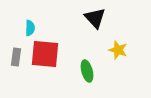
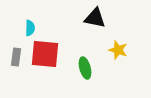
black triangle: rotated 35 degrees counterclockwise
green ellipse: moved 2 px left, 3 px up
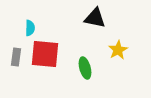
yellow star: rotated 24 degrees clockwise
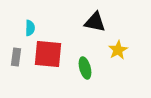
black triangle: moved 4 px down
red square: moved 3 px right
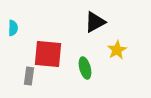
black triangle: rotated 40 degrees counterclockwise
cyan semicircle: moved 17 px left
yellow star: moved 1 px left
gray rectangle: moved 13 px right, 19 px down
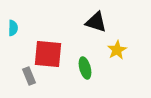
black triangle: moved 1 px right; rotated 45 degrees clockwise
gray rectangle: rotated 30 degrees counterclockwise
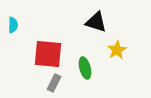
cyan semicircle: moved 3 px up
gray rectangle: moved 25 px right, 7 px down; rotated 48 degrees clockwise
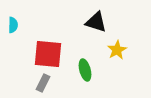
green ellipse: moved 2 px down
gray rectangle: moved 11 px left
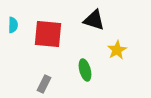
black triangle: moved 2 px left, 2 px up
red square: moved 20 px up
gray rectangle: moved 1 px right, 1 px down
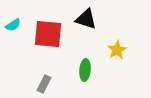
black triangle: moved 8 px left, 1 px up
cyan semicircle: rotated 56 degrees clockwise
green ellipse: rotated 20 degrees clockwise
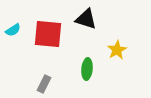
cyan semicircle: moved 5 px down
green ellipse: moved 2 px right, 1 px up
